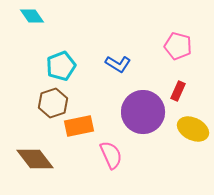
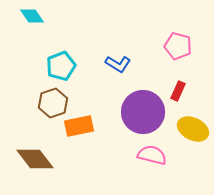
pink semicircle: moved 41 px right; rotated 52 degrees counterclockwise
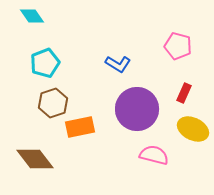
cyan pentagon: moved 16 px left, 3 px up
red rectangle: moved 6 px right, 2 px down
purple circle: moved 6 px left, 3 px up
orange rectangle: moved 1 px right, 1 px down
pink semicircle: moved 2 px right
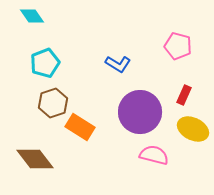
red rectangle: moved 2 px down
purple circle: moved 3 px right, 3 px down
orange rectangle: rotated 44 degrees clockwise
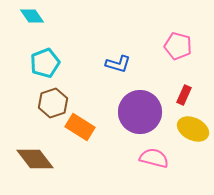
blue L-shape: rotated 15 degrees counterclockwise
pink semicircle: moved 3 px down
